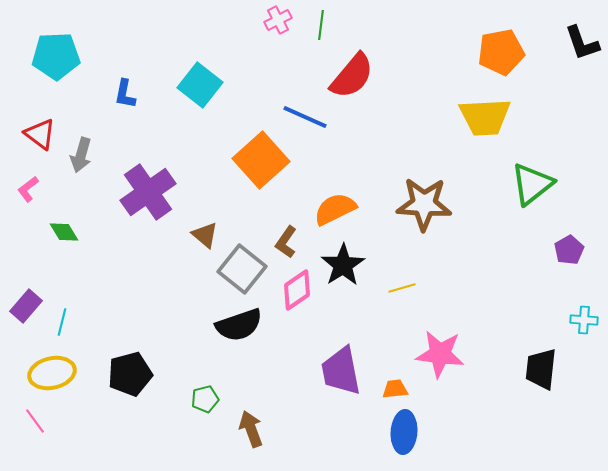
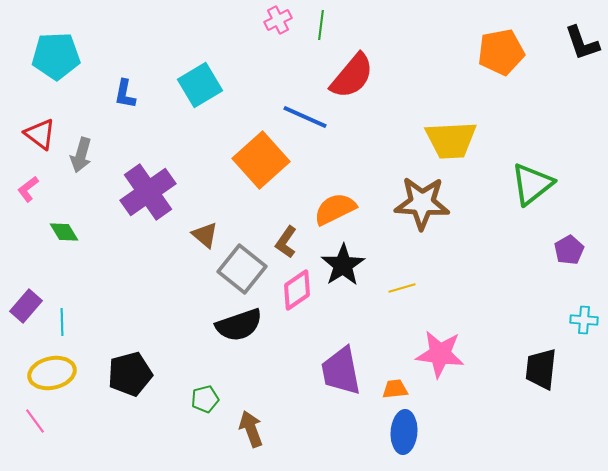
cyan square: rotated 21 degrees clockwise
yellow trapezoid: moved 34 px left, 23 px down
brown star: moved 2 px left, 1 px up
cyan line: rotated 16 degrees counterclockwise
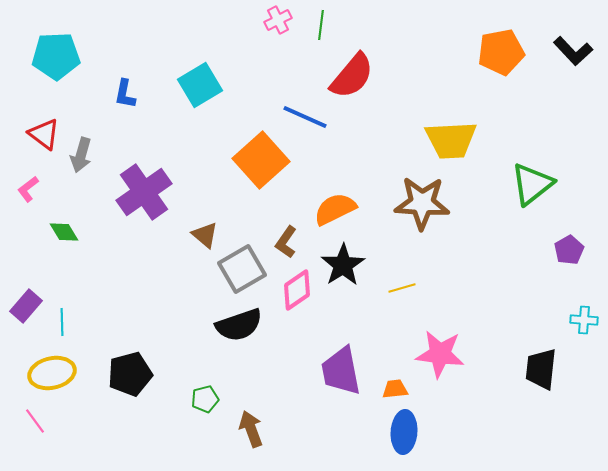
black L-shape: moved 9 px left, 8 px down; rotated 24 degrees counterclockwise
red triangle: moved 4 px right
purple cross: moved 4 px left
gray square: rotated 21 degrees clockwise
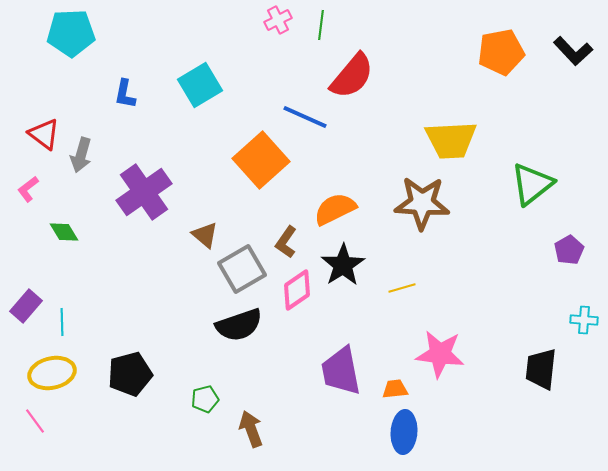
cyan pentagon: moved 15 px right, 23 px up
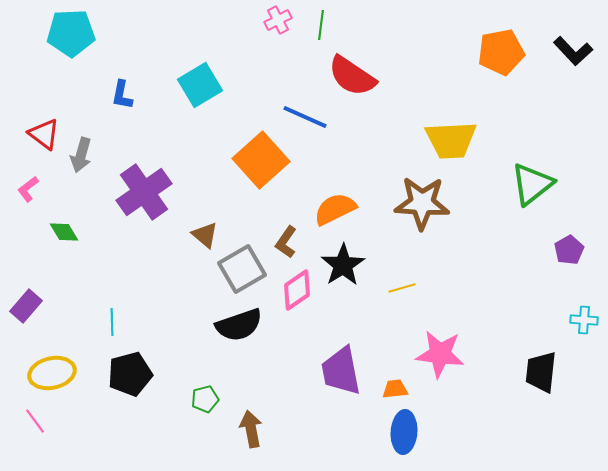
red semicircle: rotated 84 degrees clockwise
blue L-shape: moved 3 px left, 1 px down
cyan line: moved 50 px right
black trapezoid: moved 3 px down
brown arrow: rotated 9 degrees clockwise
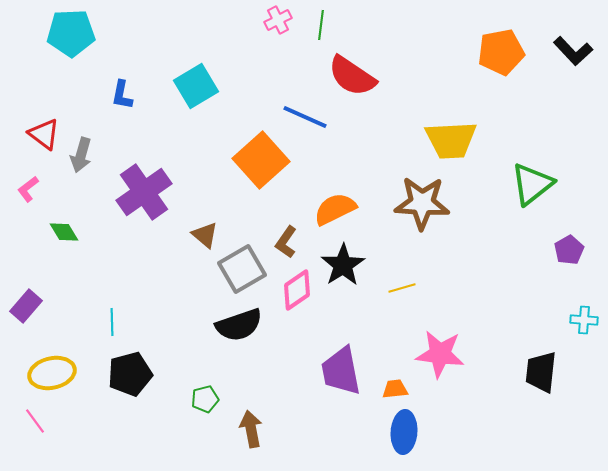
cyan square: moved 4 px left, 1 px down
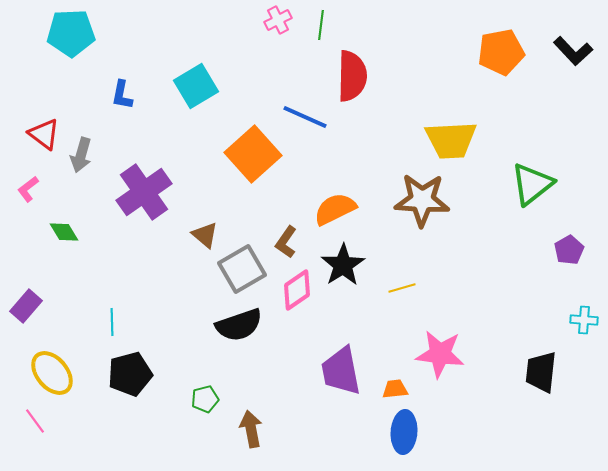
red semicircle: rotated 123 degrees counterclockwise
orange square: moved 8 px left, 6 px up
brown star: moved 3 px up
yellow ellipse: rotated 63 degrees clockwise
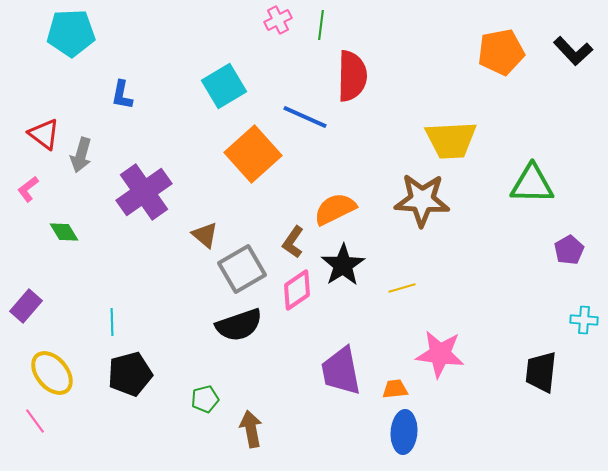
cyan square: moved 28 px right
green triangle: rotated 39 degrees clockwise
brown L-shape: moved 7 px right
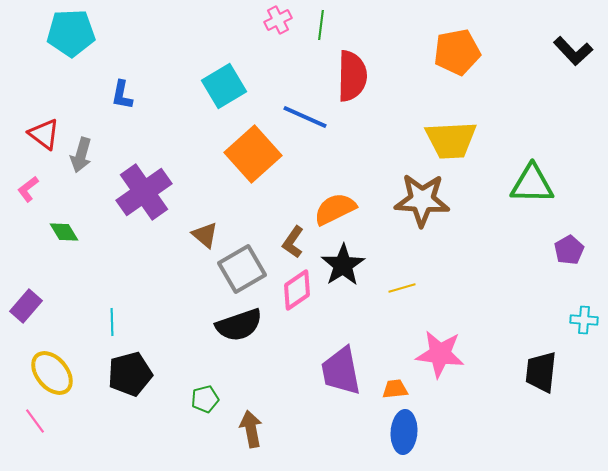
orange pentagon: moved 44 px left
